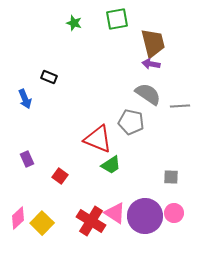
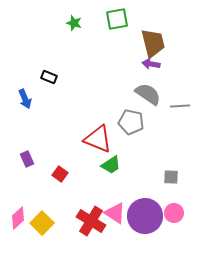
red square: moved 2 px up
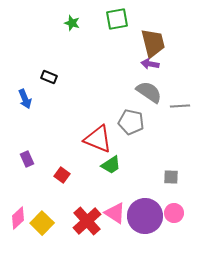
green star: moved 2 px left
purple arrow: moved 1 px left
gray semicircle: moved 1 px right, 2 px up
red square: moved 2 px right, 1 px down
red cross: moved 4 px left; rotated 16 degrees clockwise
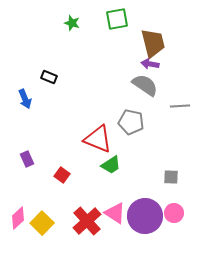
gray semicircle: moved 4 px left, 7 px up
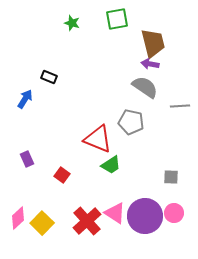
gray semicircle: moved 2 px down
blue arrow: rotated 126 degrees counterclockwise
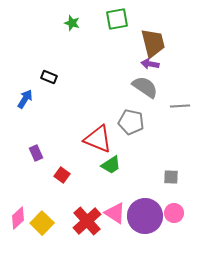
purple rectangle: moved 9 px right, 6 px up
